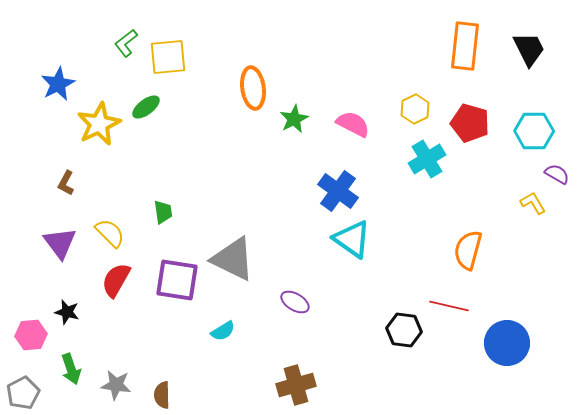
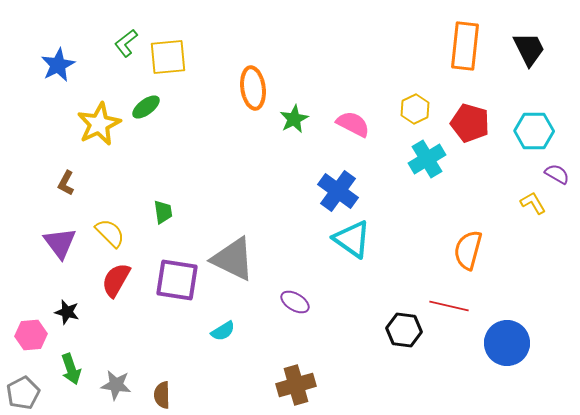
blue star: moved 19 px up
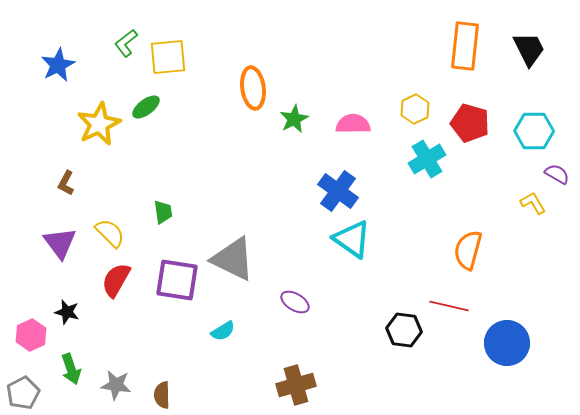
pink semicircle: rotated 28 degrees counterclockwise
pink hexagon: rotated 20 degrees counterclockwise
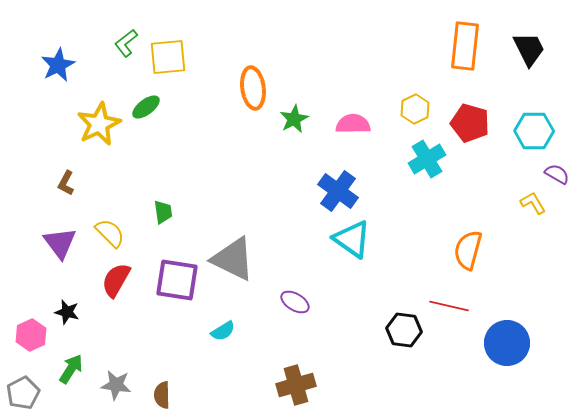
green arrow: rotated 128 degrees counterclockwise
